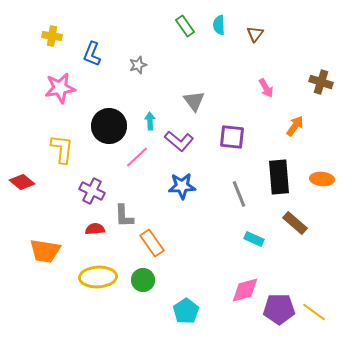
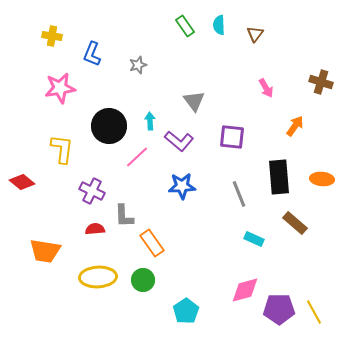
yellow line: rotated 25 degrees clockwise
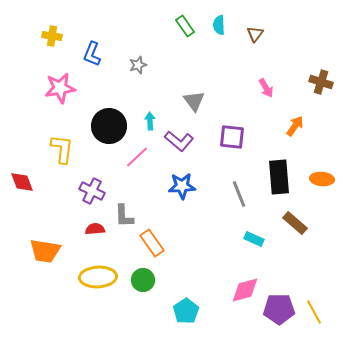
red diamond: rotated 30 degrees clockwise
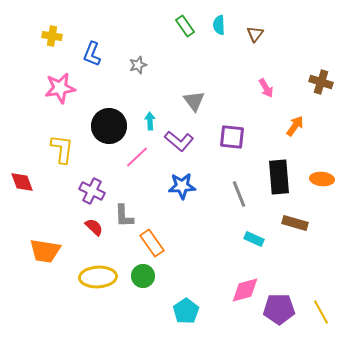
brown rectangle: rotated 25 degrees counterclockwise
red semicircle: moved 1 px left, 2 px up; rotated 48 degrees clockwise
green circle: moved 4 px up
yellow line: moved 7 px right
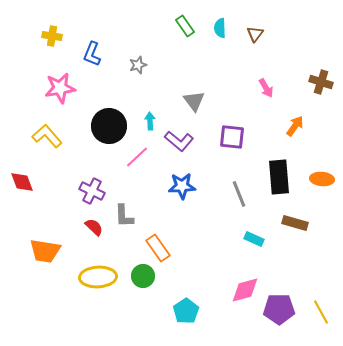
cyan semicircle: moved 1 px right, 3 px down
yellow L-shape: moved 15 px left, 13 px up; rotated 48 degrees counterclockwise
orange rectangle: moved 6 px right, 5 px down
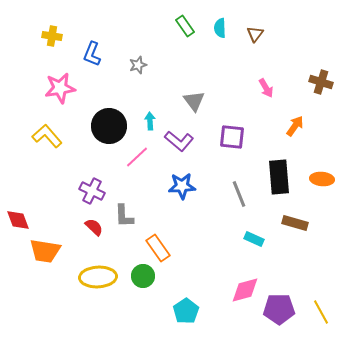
red diamond: moved 4 px left, 38 px down
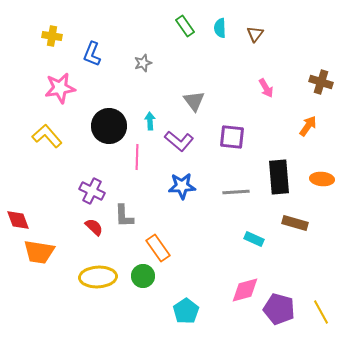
gray star: moved 5 px right, 2 px up
orange arrow: moved 13 px right
pink line: rotated 45 degrees counterclockwise
gray line: moved 3 px left, 2 px up; rotated 72 degrees counterclockwise
orange trapezoid: moved 6 px left, 1 px down
purple pentagon: rotated 16 degrees clockwise
